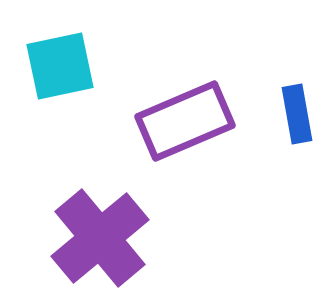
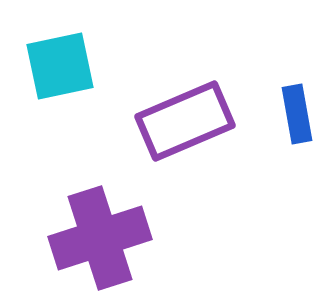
purple cross: rotated 22 degrees clockwise
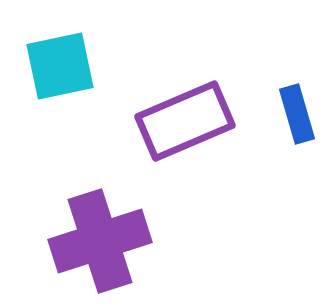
blue rectangle: rotated 6 degrees counterclockwise
purple cross: moved 3 px down
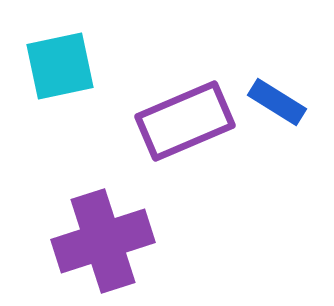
blue rectangle: moved 20 px left, 12 px up; rotated 42 degrees counterclockwise
purple cross: moved 3 px right
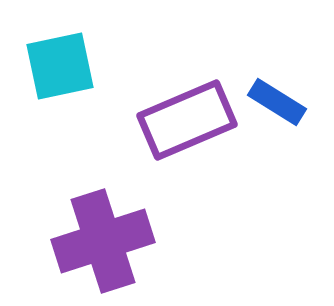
purple rectangle: moved 2 px right, 1 px up
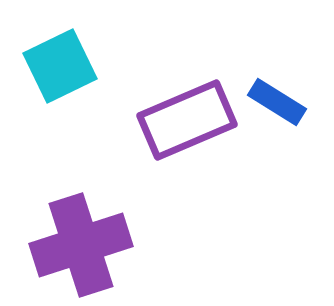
cyan square: rotated 14 degrees counterclockwise
purple cross: moved 22 px left, 4 px down
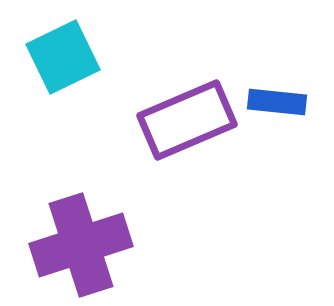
cyan square: moved 3 px right, 9 px up
blue rectangle: rotated 26 degrees counterclockwise
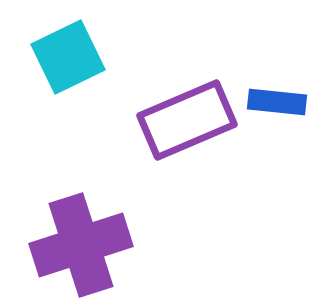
cyan square: moved 5 px right
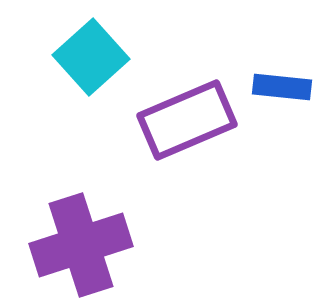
cyan square: moved 23 px right; rotated 16 degrees counterclockwise
blue rectangle: moved 5 px right, 15 px up
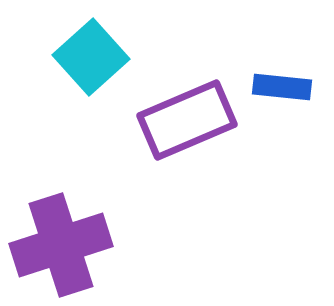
purple cross: moved 20 px left
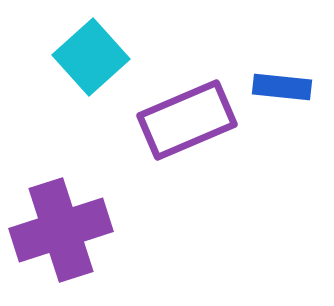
purple cross: moved 15 px up
